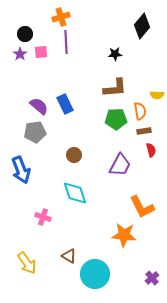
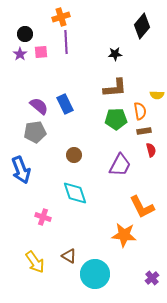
yellow arrow: moved 8 px right, 1 px up
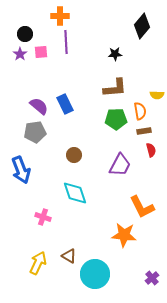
orange cross: moved 1 px left, 1 px up; rotated 18 degrees clockwise
yellow arrow: moved 3 px right, 1 px down; rotated 120 degrees counterclockwise
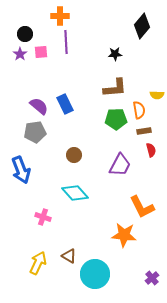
orange semicircle: moved 1 px left, 1 px up
cyan diamond: rotated 24 degrees counterclockwise
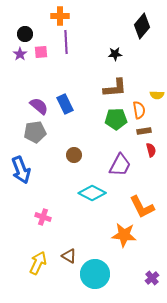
cyan diamond: moved 17 px right; rotated 20 degrees counterclockwise
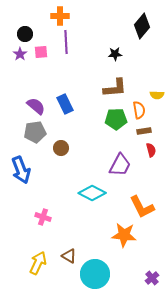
purple semicircle: moved 3 px left
brown circle: moved 13 px left, 7 px up
